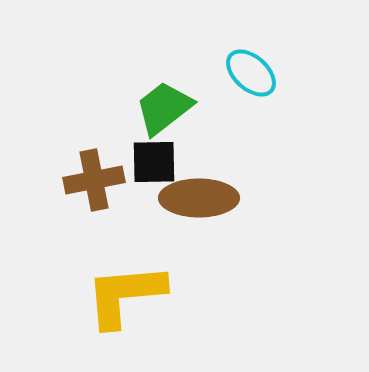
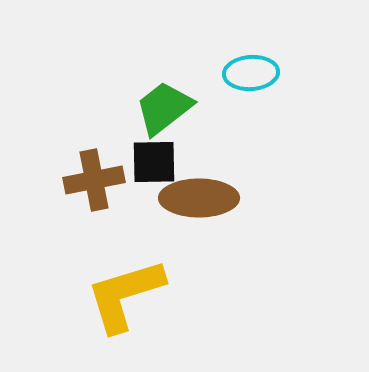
cyan ellipse: rotated 46 degrees counterclockwise
yellow L-shape: rotated 12 degrees counterclockwise
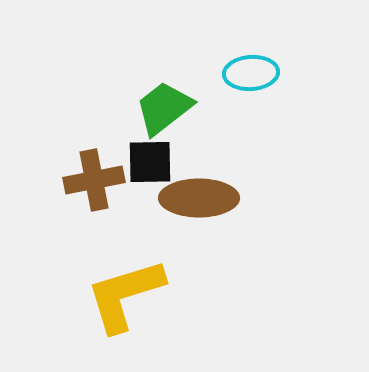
black square: moved 4 px left
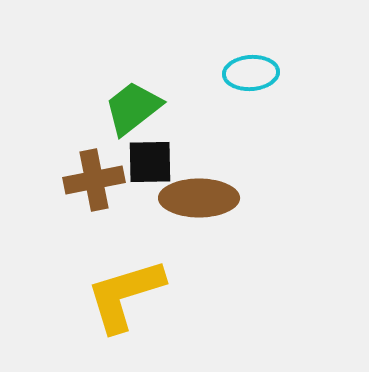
green trapezoid: moved 31 px left
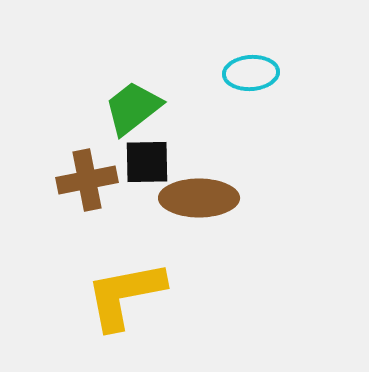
black square: moved 3 px left
brown cross: moved 7 px left
yellow L-shape: rotated 6 degrees clockwise
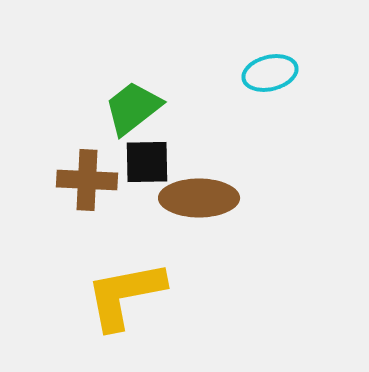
cyan ellipse: moved 19 px right; rotated 10 degrees counterclockwise
brown cross: rotated 14 degrees clockwise
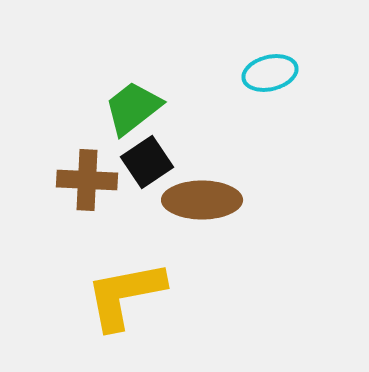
black square: rotated 33 degrees counterclockwise
brown ellipse: moved 3 px right, 2 px down
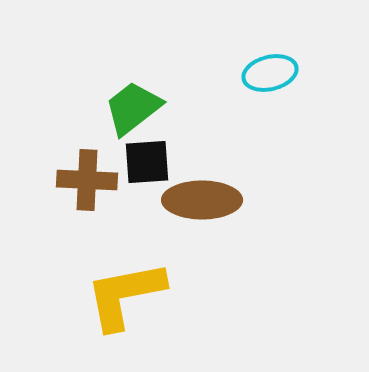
black square: rotated 30 degrees clockwise
